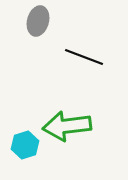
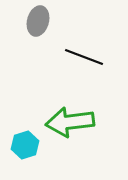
green arrow: moved 3 px right, 4 px up
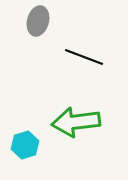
green arrow: moved 6 px right
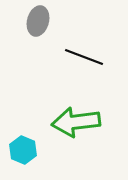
cyan hexagon: moved 2 px left, 5 px down; rotated 20 degrees counterclockwise
